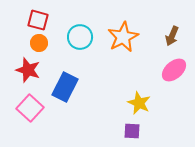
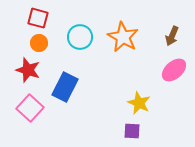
red square: moved 2 px up
orange star: rotated 16 degrees counterclockwise
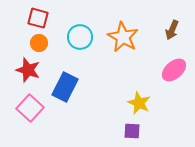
brown arrow: moved 6 px up
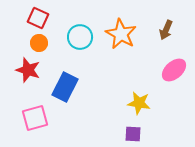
red square: rotated 10 degrees clockwise
brown arrow: moved 6 px left
orange star: moved 2 px left, 3 px up
yellow star: rotated 15 degrees counterclockwise
pink square: moved 5 px right, 10 px down; rotated 32 degrees clockwise
purple square: moved 1 px right, 3 px down
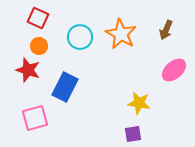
orange circle: moved 3 px down
purple square: rotated 12 degrees counterclockwise
